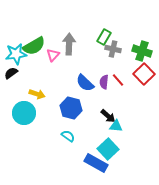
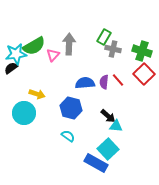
black semicircle: moved 5 px up
blue semicircle: rotated 132 degrees clockwise
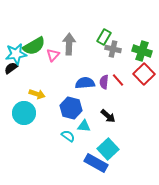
cyan triangle: moved 32 px left
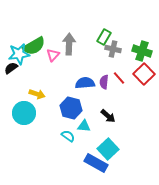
cyan star: moved 3 px right
red line: moved 1 px right, 2 px up
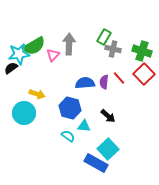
blue hexagon: moved 1 px left
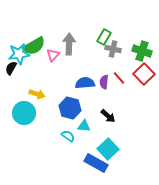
black semicircle: rotated 24 degrees counterclockwise
